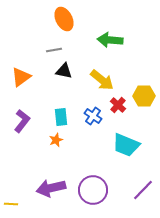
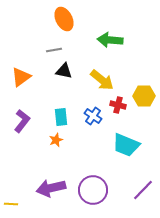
red cross: rotated 28 degrees counterclockwise
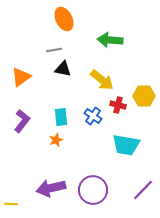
black triangle: moved 1 px left, 2 px up
cyan trapezoid: rotated 12 degrees counterclockwise
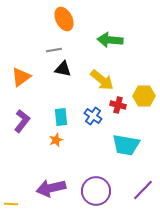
purple circle: moved 3 px right, 1 px down
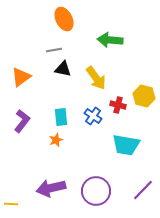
yellow arrow: moved 6 px left, 2 px up; rotated 15 degrees clockwise
yellow hexagon: rotated 15 degrees clockwise
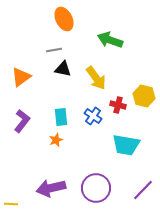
green arrow: rotated 15 degrees clockwise
purple circle: moved 3 px up
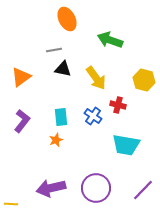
orange ellipse: moved 3 px right
yellow hexagon: moved 16 px up
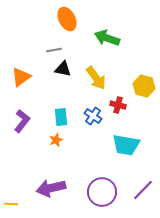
green arrow: moved 3 px left, 2 px up
yellow hexagon: moved 6 px down
purple circle: moved 6 px right, 4 px down
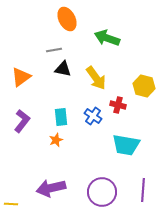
purple line: rotated 40 degrees counterclockwise
